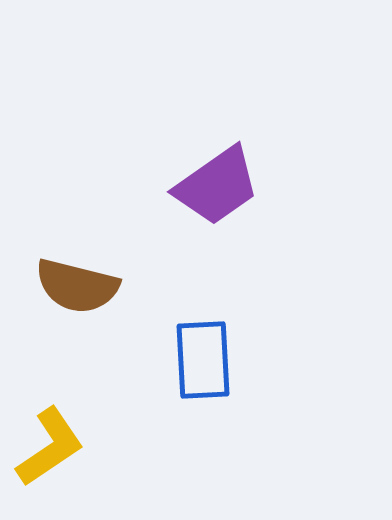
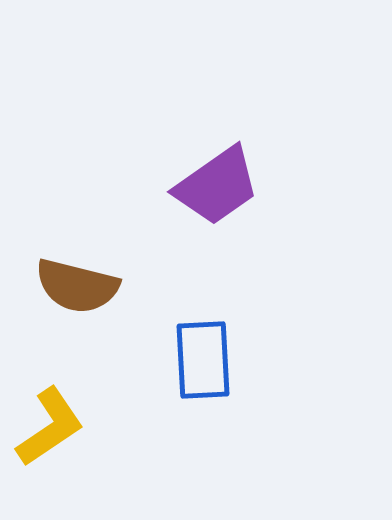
yellow L-shape: moved 20 px up
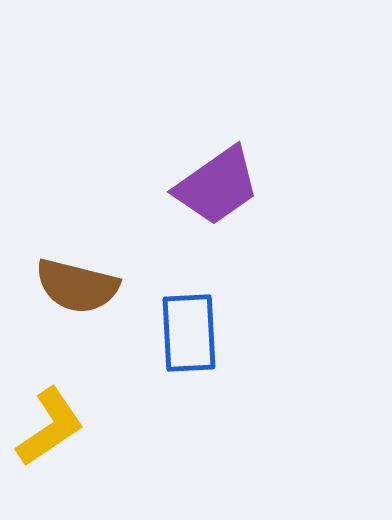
blue rectangle: moved 14 px left, 27 px up
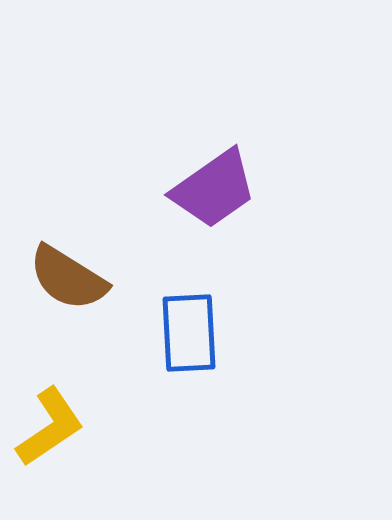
purple trapezoid: moved 3 px left, 3 px down
brown semicircle: moved 9 px left, 8 px up; rotated 18 degrees clockwise
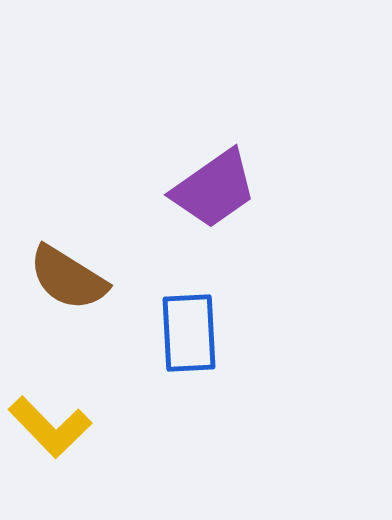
yellow L-shape: rotated 80 degrees clockwise
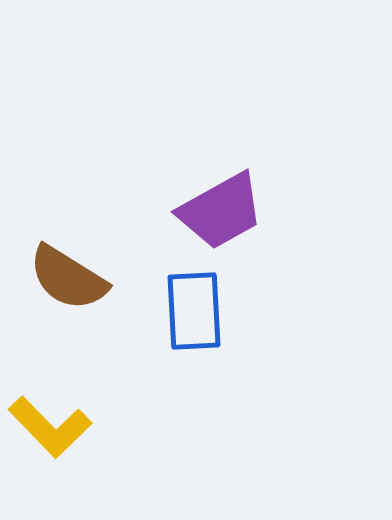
purple trapezoid: moved 7 px right, 22 px down; rotated 6 degrees clockwise
blue rectangle: moved 5 px right, 22 px up
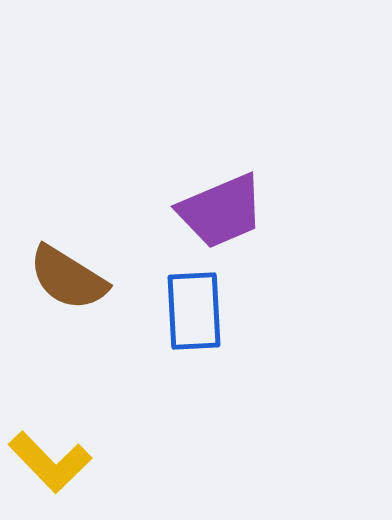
purple trapezoid: rotated 6 degrees clockwise
yellow L-shape: moved 35 px down
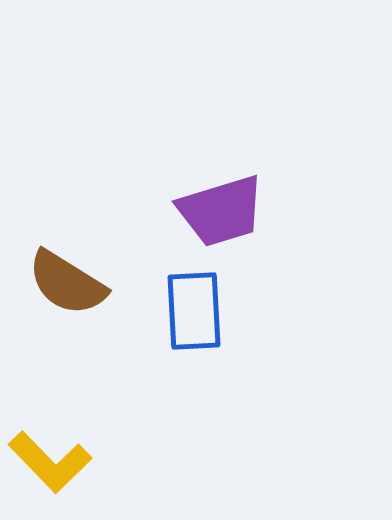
purple trapezoid: rotated 6 degrees clockwise
brown semicircle: moved 1 px left, 5 px down
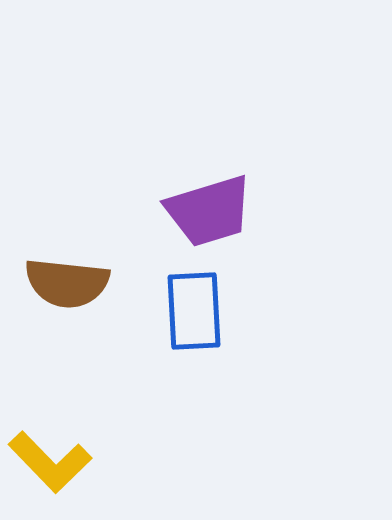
purple trapezoid: moved 12 px left
brown semicircle: rotated 26 degrees counterclockwise
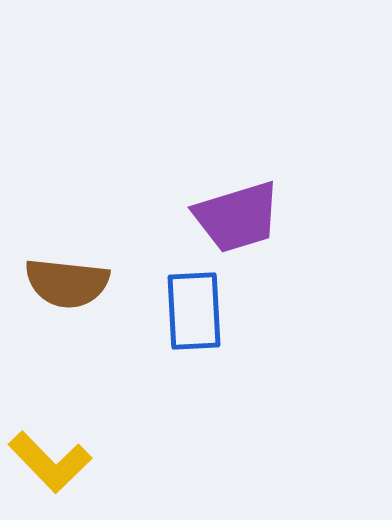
purple trapezoid: moved 28 px right, 6 px down
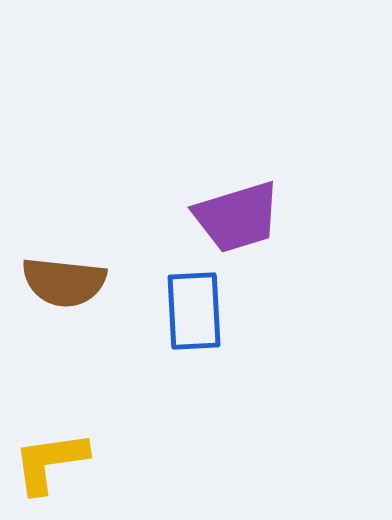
brown semicircle: moved 3 px left, 1 px up
yellow L-shape: rotated 126 degrees clockwise
